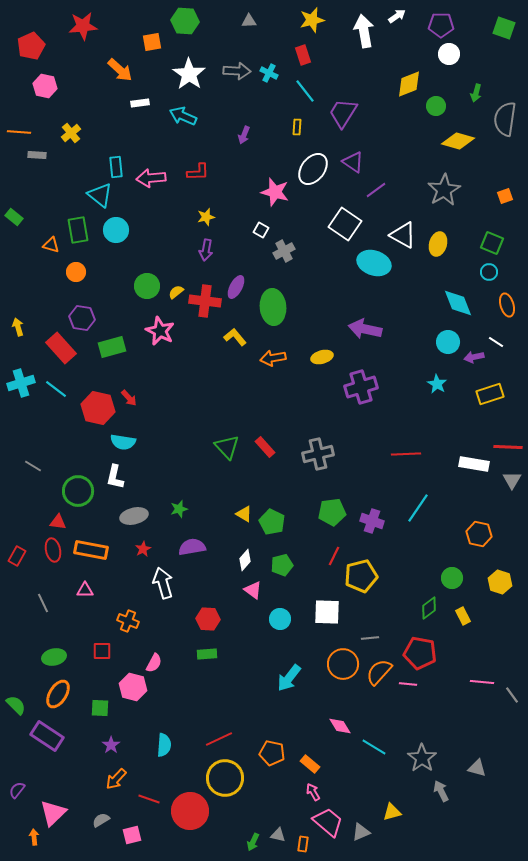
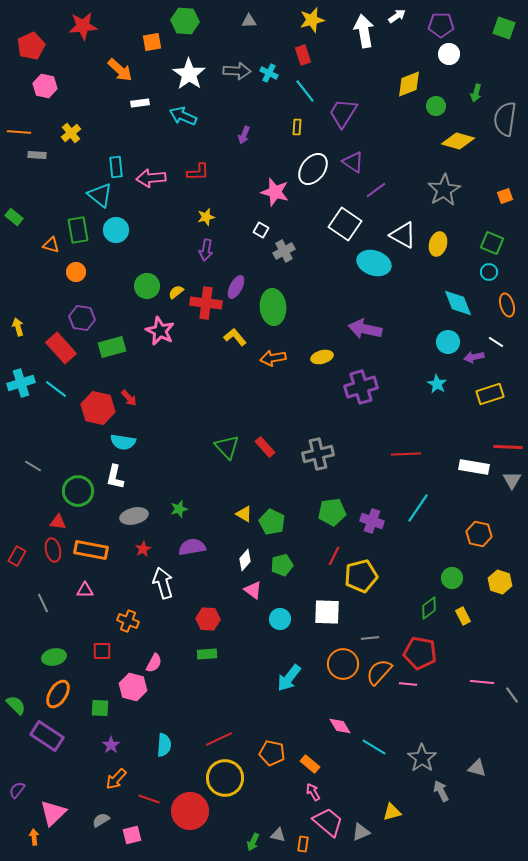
red cross at (205, 301): moved 1 px right, 2 px down
white rectangle at (474, 464): moved 3 px down
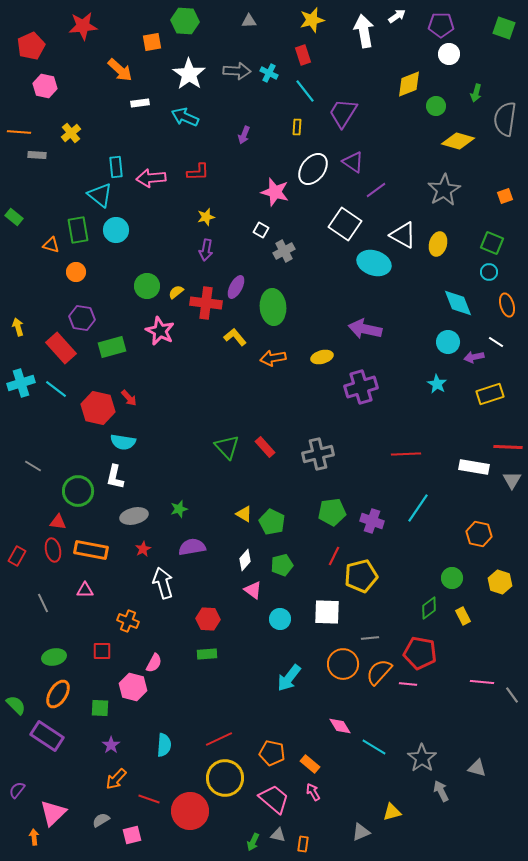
cyan arrow at (183, 116): moved 2 px right, 1 px down
pink trapezoid at (328, 822): moved 54 px left, 23 px up
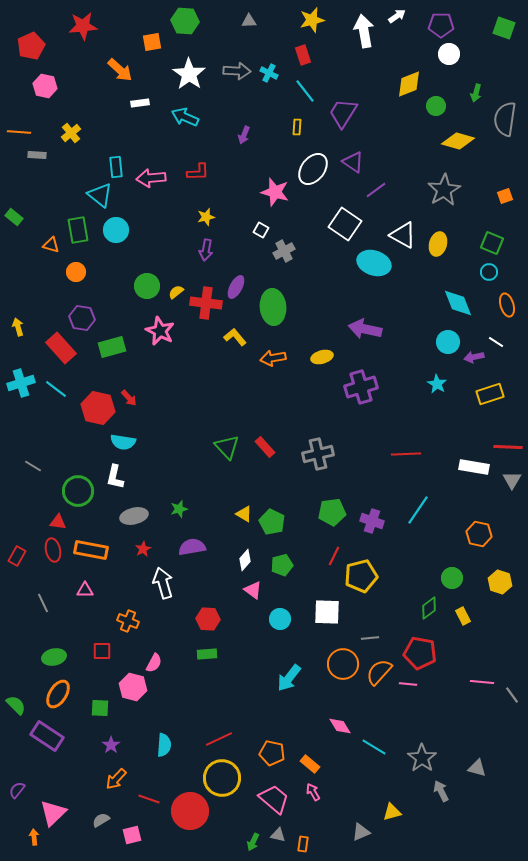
cyan line at (418, 508): moved 2 px down
yellow circle at (225, 778): moved 3 px left
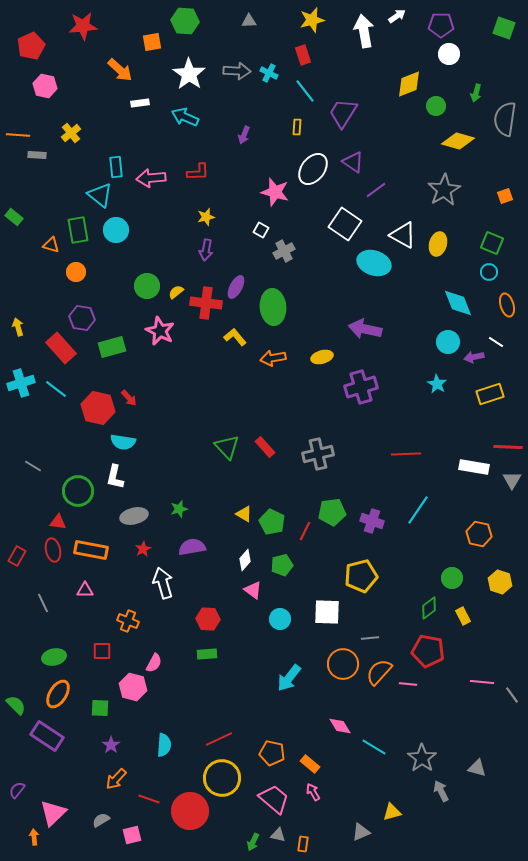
orange line at (19, 132): moved 1 px left, 3 px down
red line at (334, 556): moved 29 px left, 25 px up
red pentagon at (420, 653): moved 8 px right, 2 px up
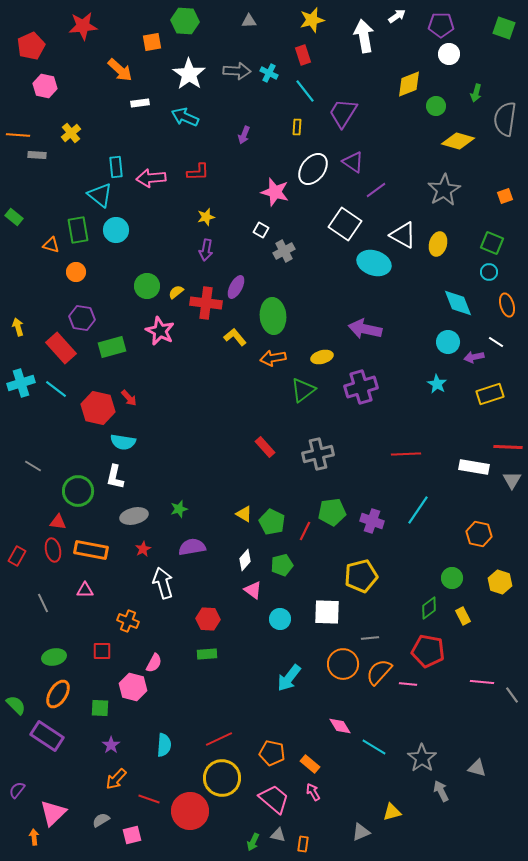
white arrow at (364, 31): moved 5 px down
green ellipse at (273, 307): moved 9 px down
green triangle at (227, 447): moved 76 px right, 57 px up; rotated 36 degrees clockwise
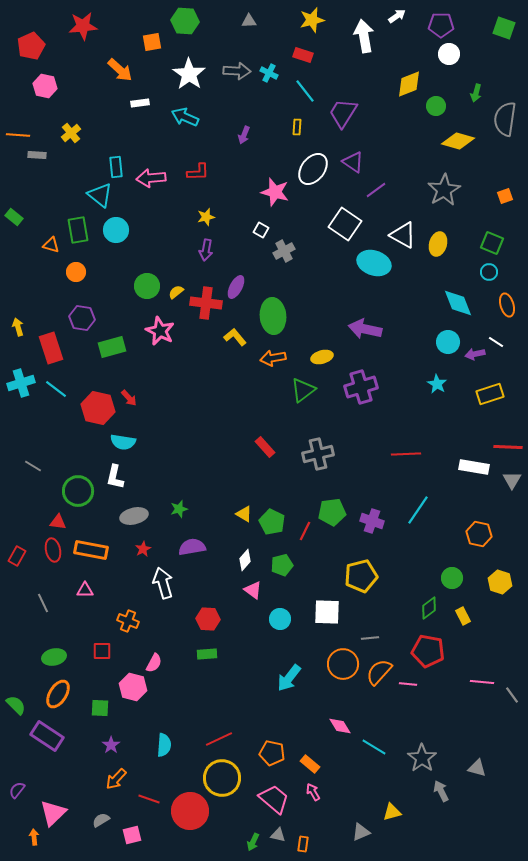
red rectangle at (303, 55): rotated 54 degrees counterclockwise
red rectangle at (61, 348): moved 10 px left; rotated 24 degrees clockwise
purple arrow at (474, 357): moved 1 px right, 3 px up
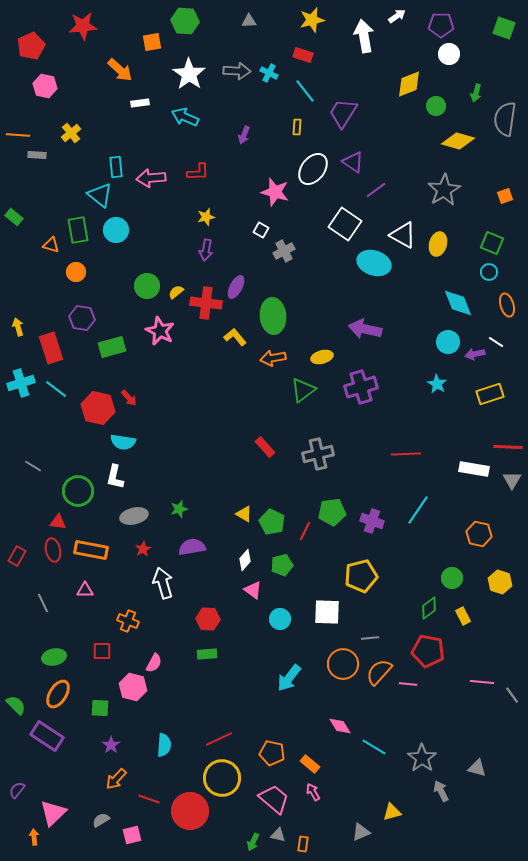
white rectangle at (474, 467): moved 2 px down
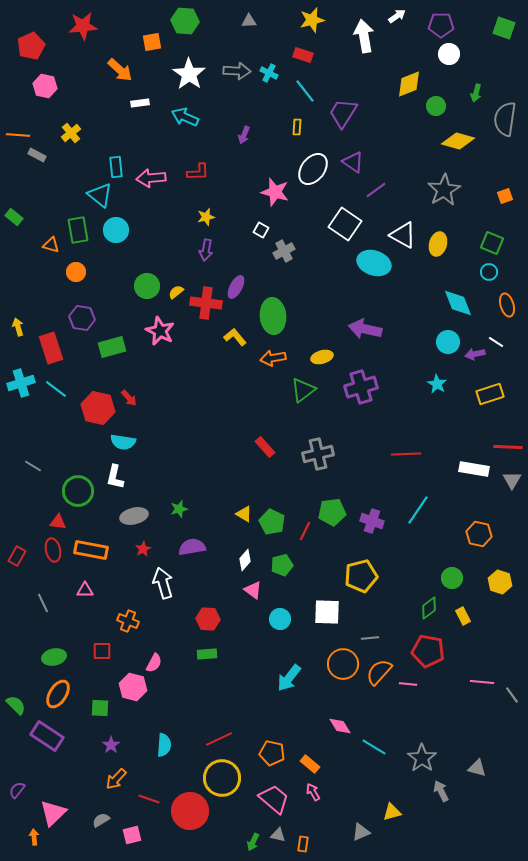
gray rectangle at (37, 155): rotated 24 degrees clockwise
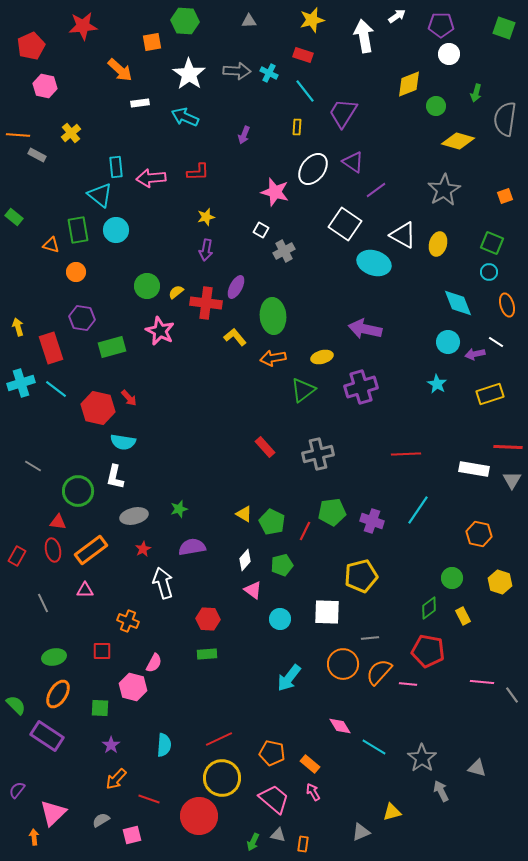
orange rectangle at (91, 550): rotated 48 degrees counterclockwise
red circle at (190, 811): moved 9 px right, 5 px down
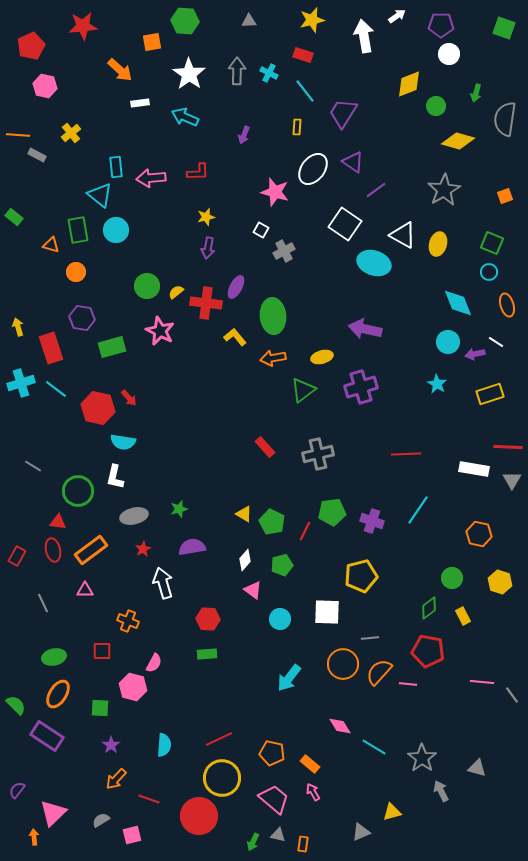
gray arrow at (237, 71): rotated 92 degrees counterclockwise
purple arrow at (206, 250): moved 2 px right, 2 px up
